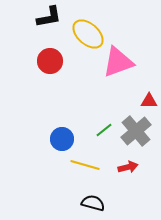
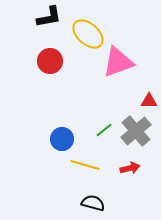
red arrow: moved 2 px right, 1 px down
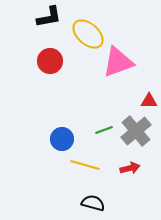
green line: rotated 18 degrees clockwise
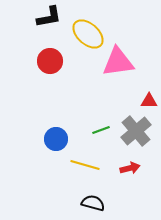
pink triangle: rotated 12 degrees clockwise
green line: moved 3 px left
blue circle: moved 6 px left
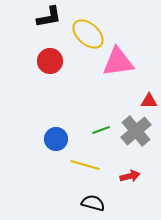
red arrow: moved 8 px down
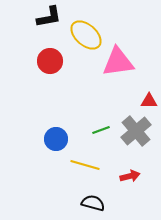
yellow ellipse: moved 2 px left, 1 px down
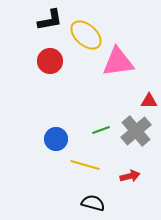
black L-shape: moved 1 px right, 3 px down
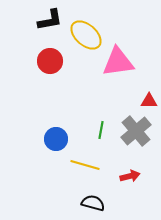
green line: rotated 60 degrees counterclockwise
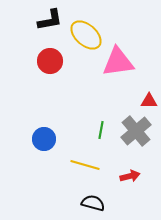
blue circle: moved 12 px left
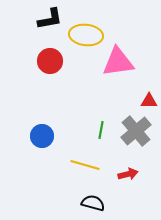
black L-shape: moved 1 px up
yellow ellipse: rotated 36 degrees counterclockwise
blue circle: moved 2 px left, 3 px up
red arrow: moved 2 px left, 2 px up
